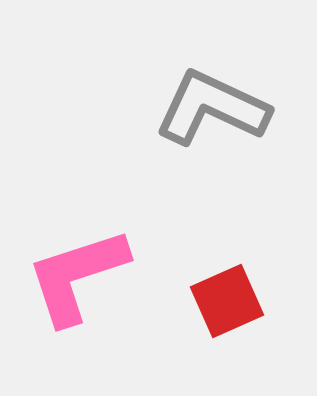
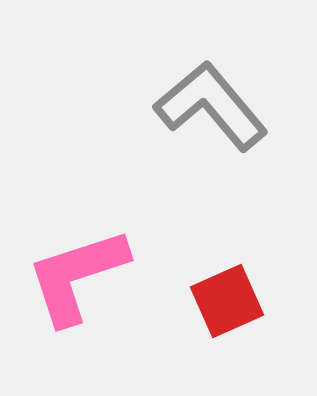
gray L-shape: moved 1 px left, 2 px up; rotated 25 degrees clockwise
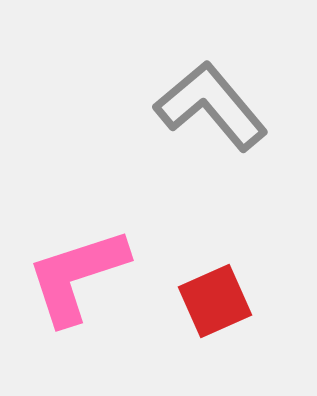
red square: moved 12 px left
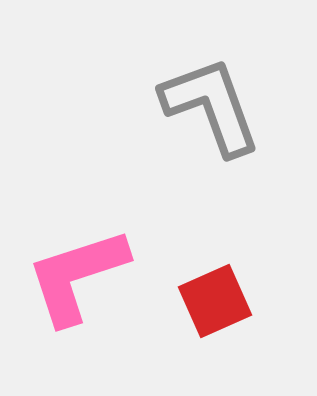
gray L-shape: rotated 20 degrees clockwise
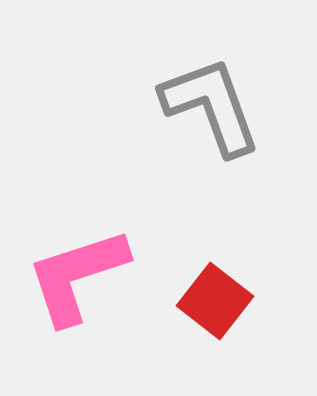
red square: rotated 28 degrees counterclockwise
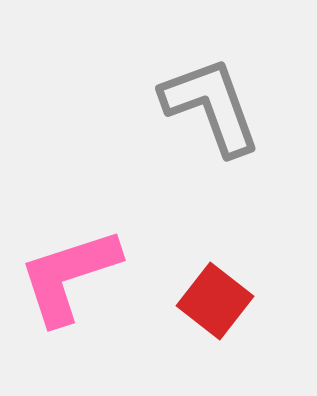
pink L-shape: moved 8 px left
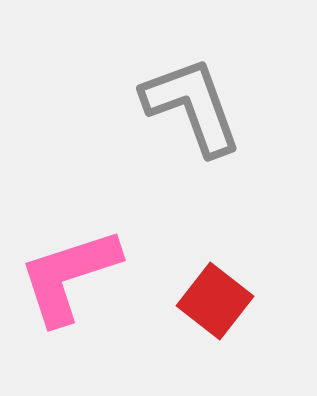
gray L-shape: moved 19 px left
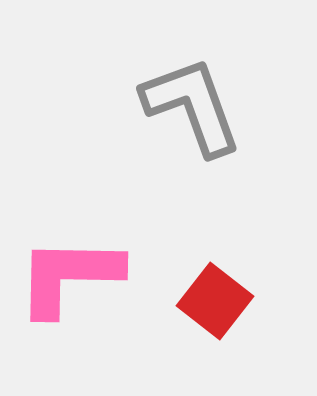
pink L-shape: rotated 19 degrees clockwise
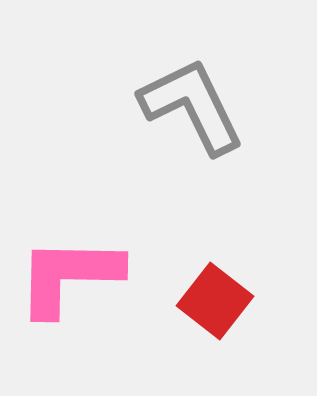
gray L-shape: rotated 6 degrees counterclockwise
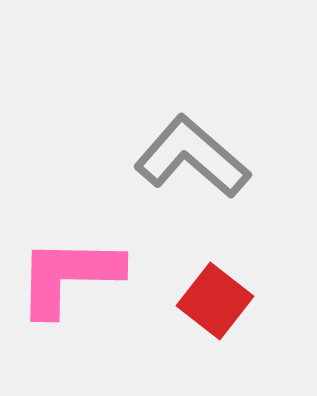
gray L-shape: moved 51 px down; rotated 23 degrees counterclockwise
